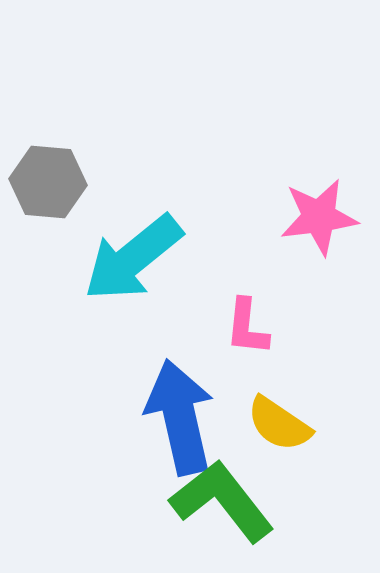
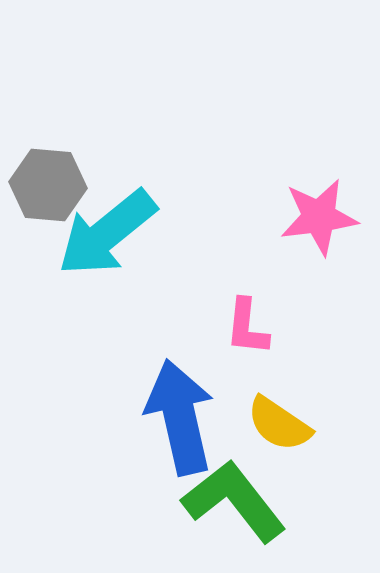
gray hexagon: moved 3 px down
cyan arrow: moved 26 px left, 25 px up
green L-shape: moved 12 px right
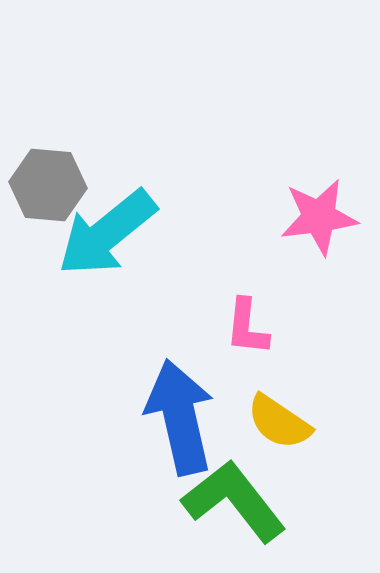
yellow semicircle: moved 2 px up
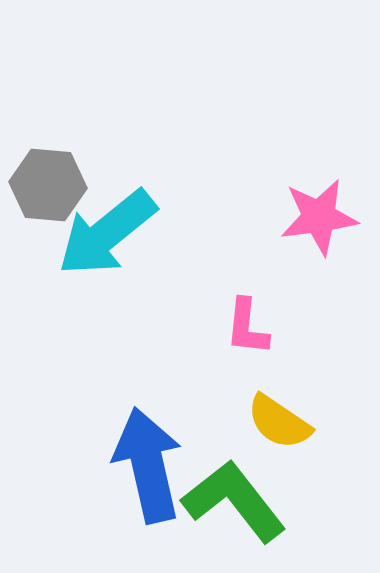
blue arrow: moved 32 px left, 48 px down
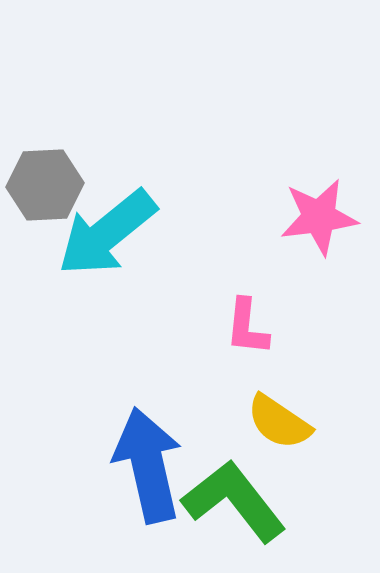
gray hexagon: moved 3 px left; rotated 8 degrees counterclockwise
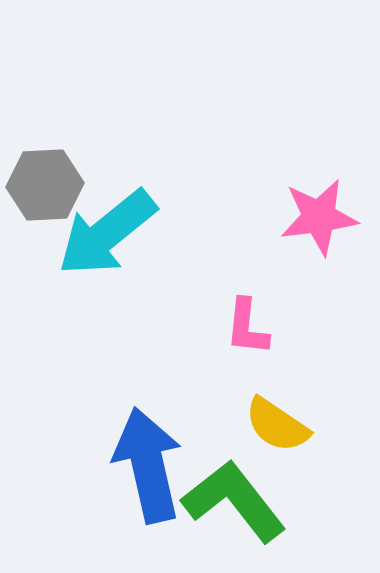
yellow semicircle: moved 2 px left, 3 px down
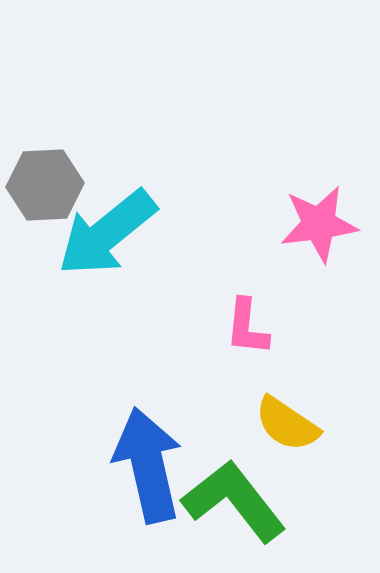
pink star: moved 7 px down
yellow semicircle: moved 10 px right, 1 px up
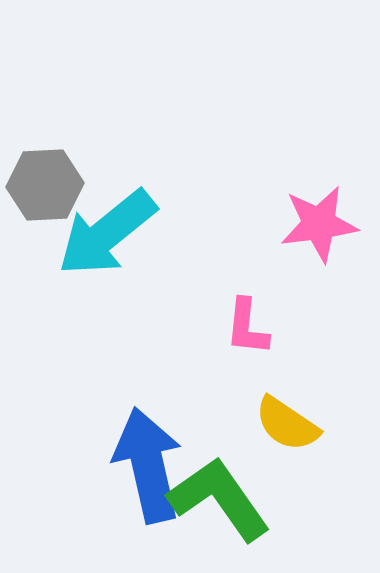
green L-shape: moved 15 px left, 2 px up; rotated 3 degrees clockwise
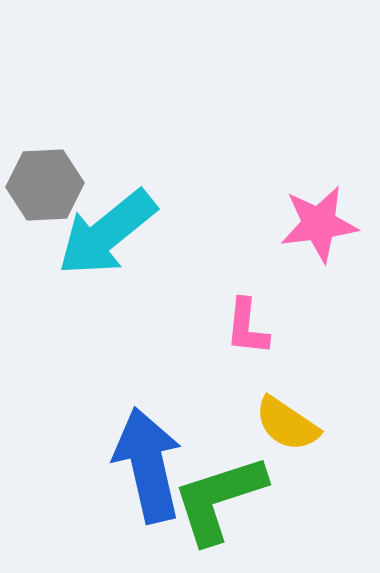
green L-shape: rotated 73 degrees counterclockwise
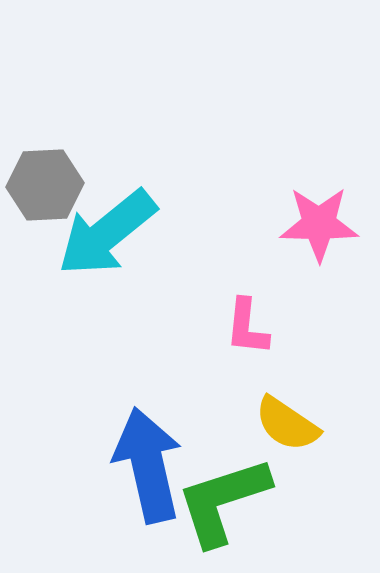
pink star: rotated 8 degrees clockwise
green L-shape: moved 4 px right, 2 px down
